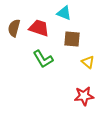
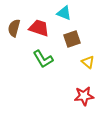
brown square: rotated 24 degrees counterclockwise
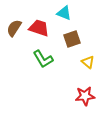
brown semicircle: rotated 18 degrees clockwise
red star: moved 1 px right
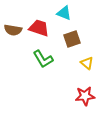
brown semicircle: moved 1 px left, 2 px down; rotated 114 degrees counterclockwise
yellow triangle: moved 1 px left, 1 px down
